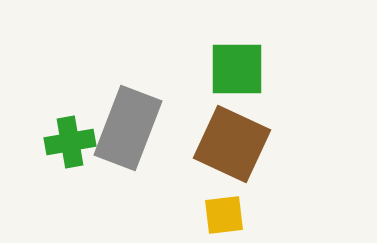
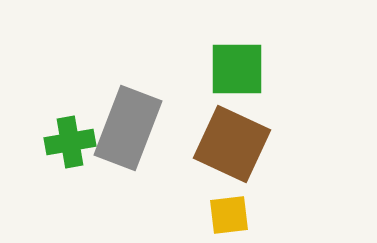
yellow square: moved 5 px right
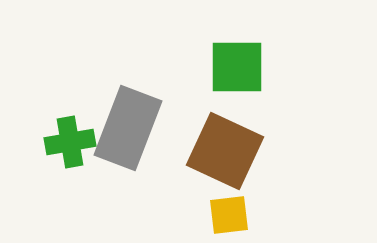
green square: moved 2 px up
brown square: moved 7 px left, 7 px down
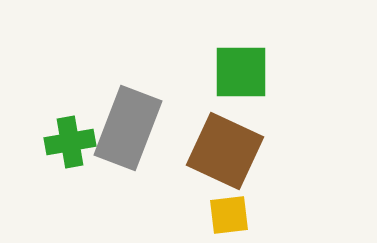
green square: moved 4 px right, 5 px down
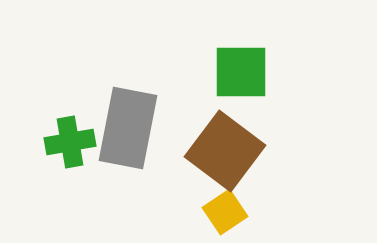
gray rectangle: rotated 10 degrees counterclockwise
brown square: rotated 12 degrees clockwise
yellow square: moved 4 px left, 3 px up; rotated 27 degrees counterclockwise
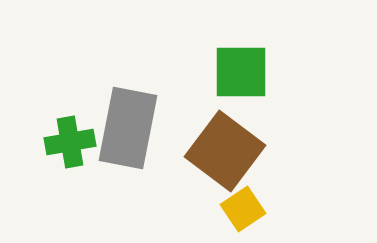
yellow square: moved 18 px right, 3 px up
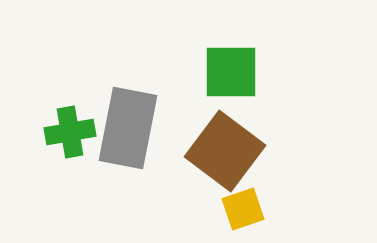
green square: moved 10 px left
green cross: moved 10 px up
yellow square: rotated 15 degrees clockwise
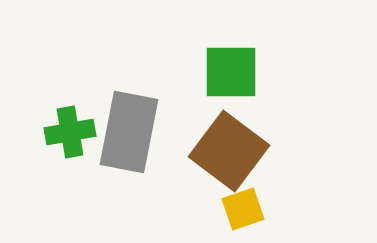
gray rectangle: moved 1 px right, 4 px down
brown square: moved 4 px right
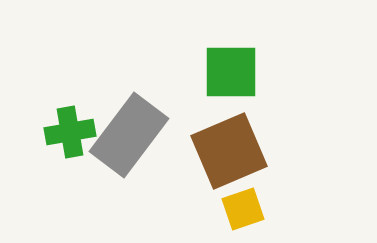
gray rectangle: moved 3 px down; rotated 26 degrees clockwise
brown square: rotated 30 degrees clockwise
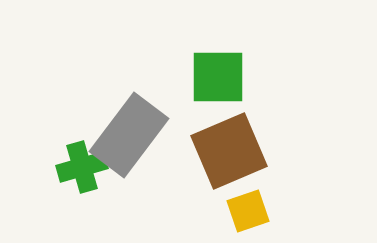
green square: moved 13 px left, 5 px down
green cross: moved 12 px right, 35 px down; rotated 6 degrees counterclockwise
yellow square: moved 5 px right, 2 px down
